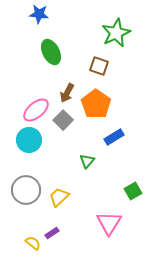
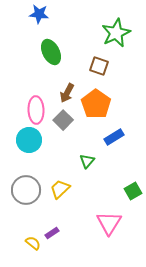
pink ellipse: rotated 52 degrees counterclockwise
yellow trapezoid: moved 1 px right, 8 px up
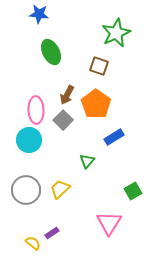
brown arrow: moved 2 px down
